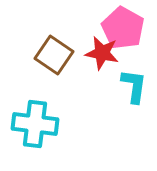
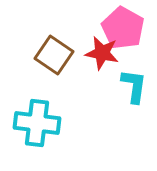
cyan cross: moved 2 px right, 1 px up
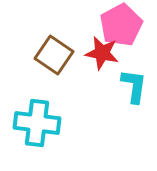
pink pentagon: moved 2 px left, 3 px up; rotated 15 degrees clockwise
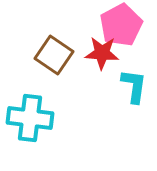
red star: rotated 8 degrees counterclockwise
cyan cross: moved 7 px left, 5 px up
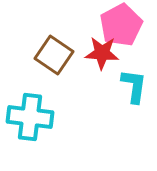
cyan cross: moved 1 px up
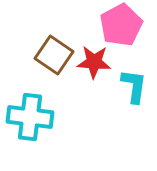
red star: moved 8 px left, 9 px down
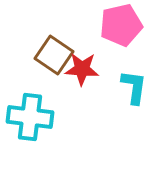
pink pentagon: rotated 15 degrees clockwise
red star: moved 12 px left, 7 px down
cyan L-shape: moved 1 px down
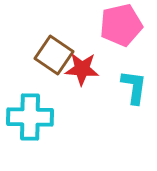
cyan cross: rotated 6 degrees counterclockwise
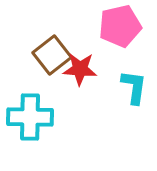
pink pentagon: moved 1 px left, 1 px down
brown square: moved 2 px left; rotated 18 degrees clockwise
red star: moved 2 px left
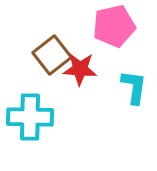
pink pentagon: moved 6 px left
